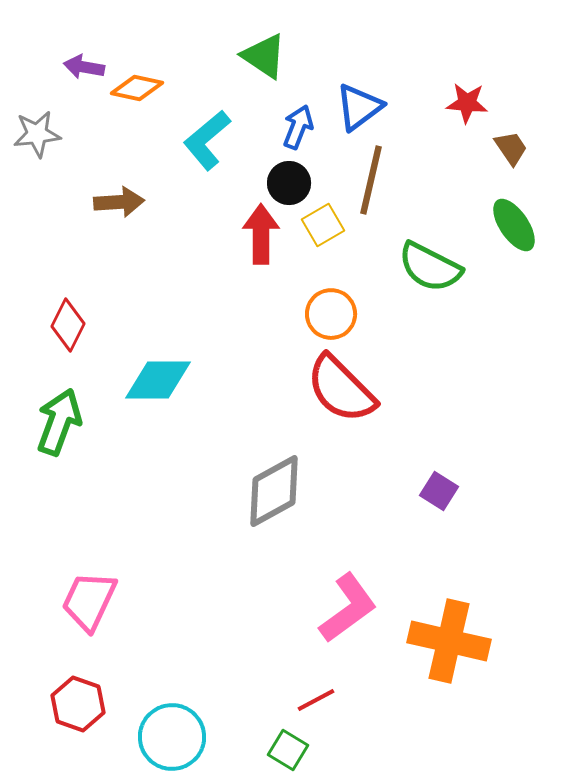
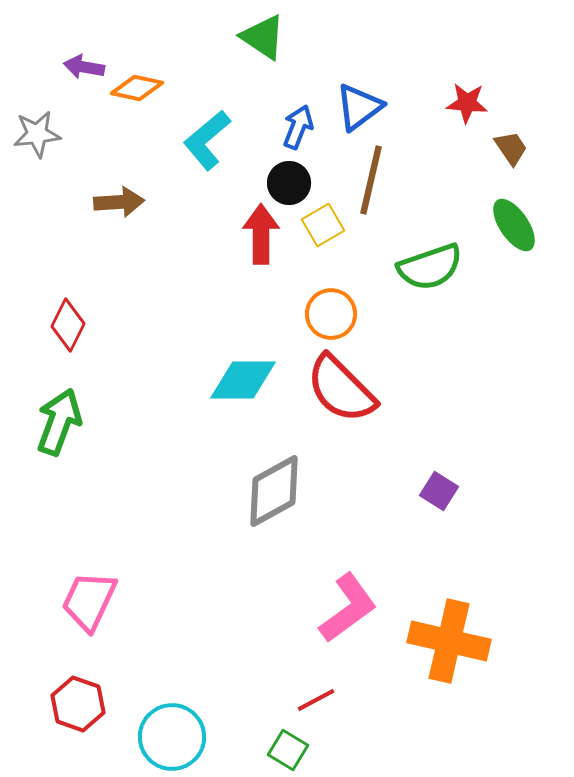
green triangle: moved 1 px left, 19 px up
green semicircle: rotated 46 degrees counterclockwise
cyan diamond: moved 85 px right
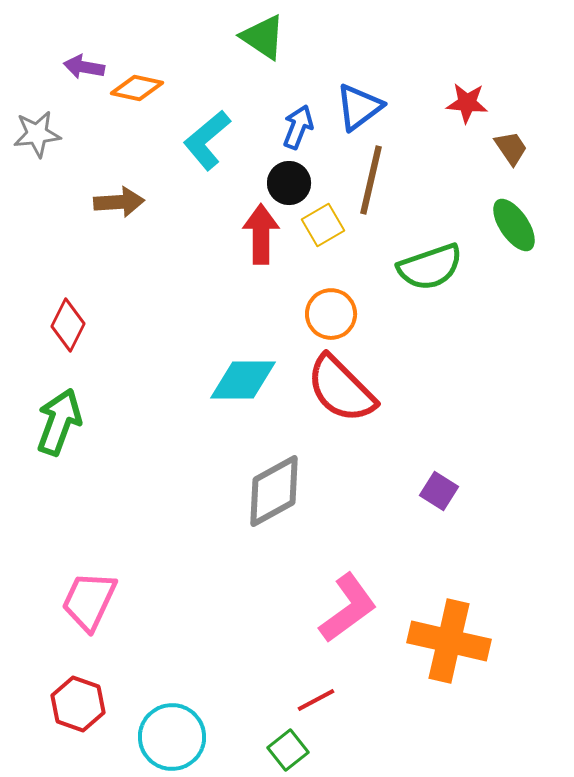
green square: rotated 21 degrees clockwise
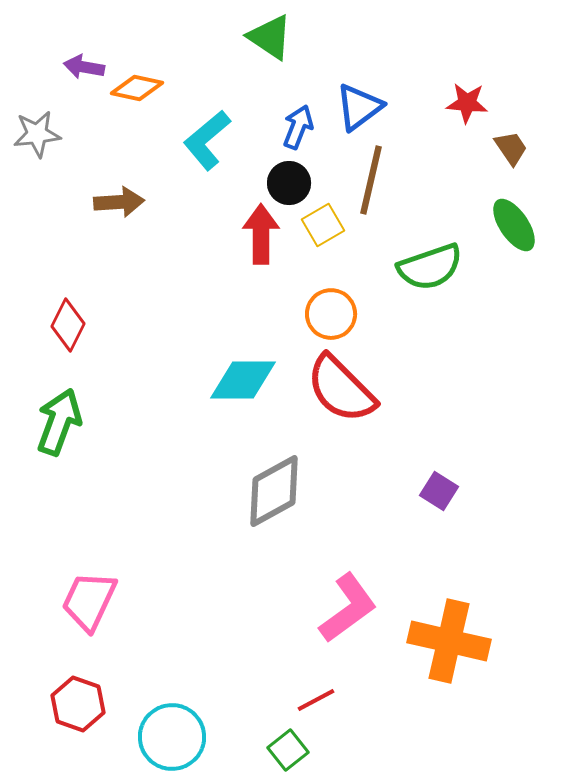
green triangle: moved 7 px right
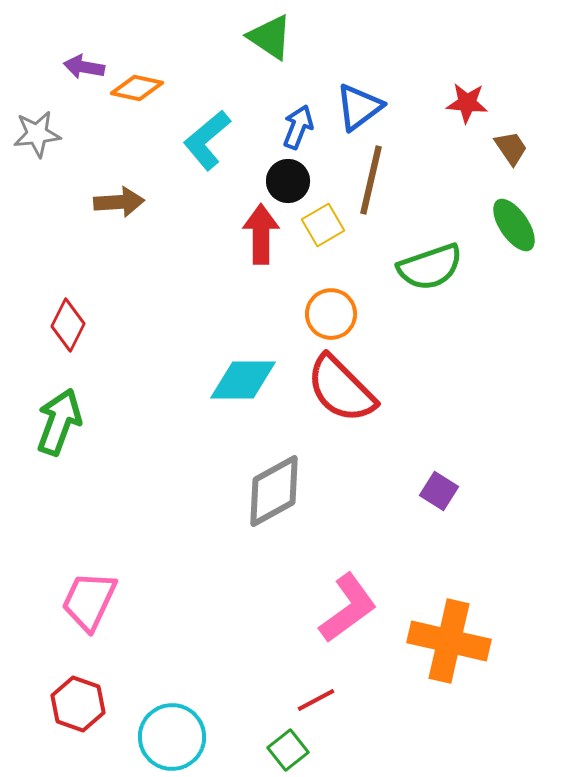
black circle: moved 1 px left, 2 px up
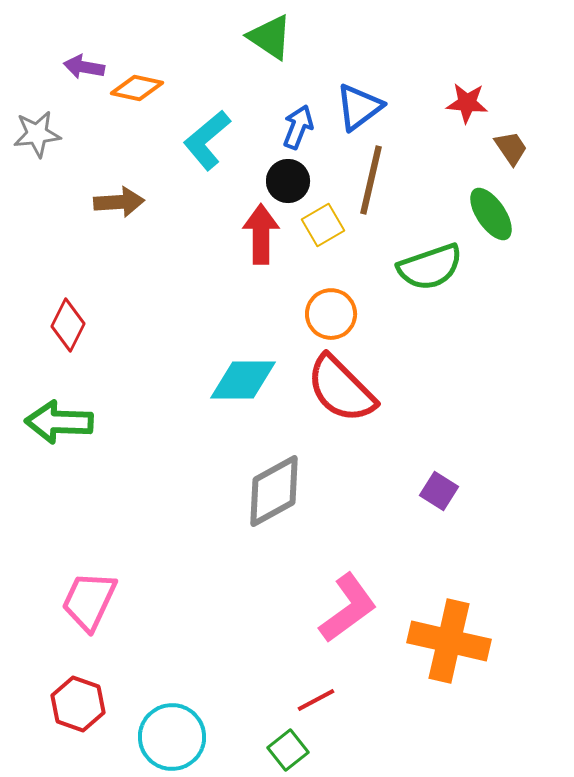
green ellipse: moved 23 px left, 11 px up
green arrow: rotated 108 degrees counterclockwise
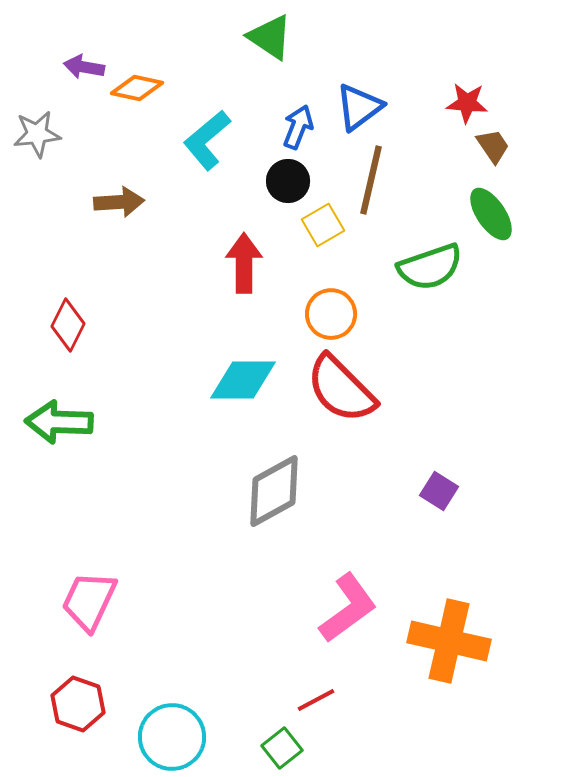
brown trapezoid: moved 18 px left, 2 px up
red arrow: moved 17 px left, 29 px down
green square: moved 6 px left, 2 px up
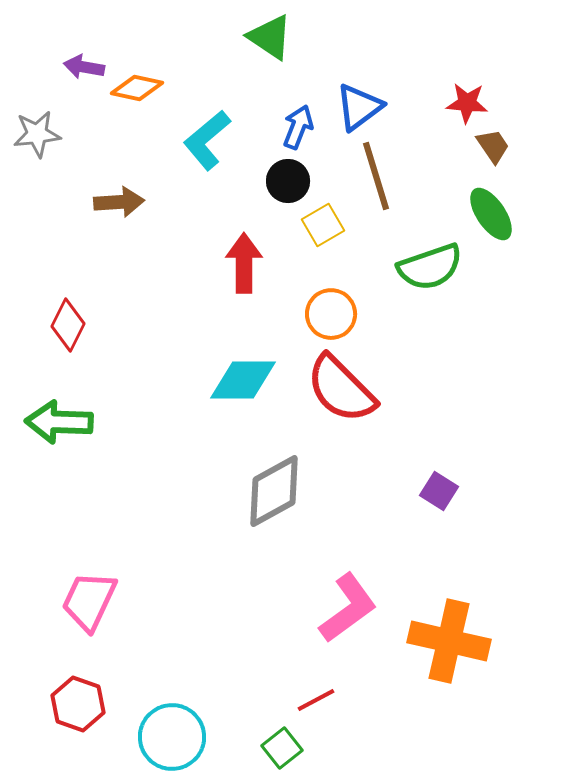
brown line: moved 5 px right, 4 px up; rotated 30 degrees counterclockwise
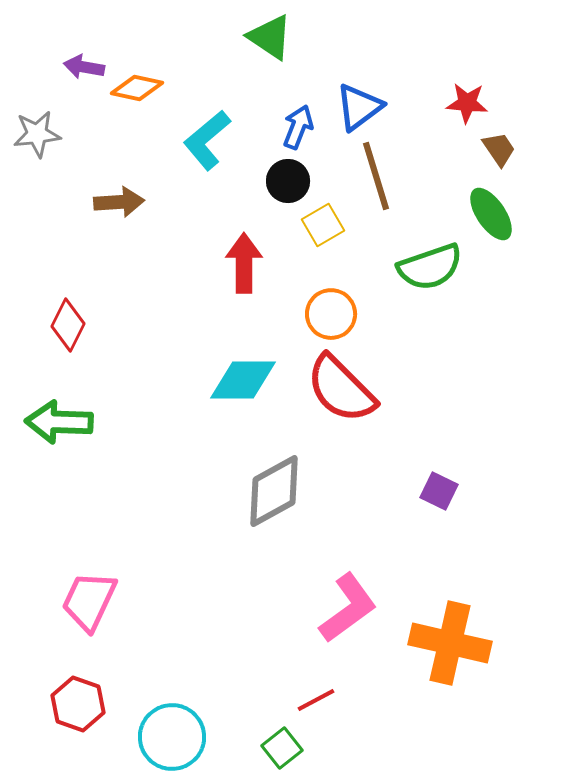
brown trapezoid: moved 6 px right, 3 px down
purple square: rotated 6 degrees counterclockwise
orange cross: moved 1 px right, 2 px down
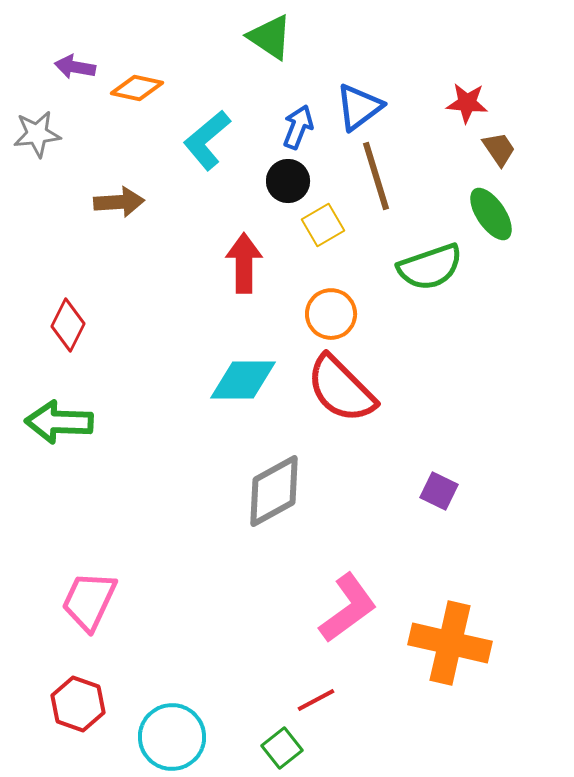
purple arrow: moved 9 px left
